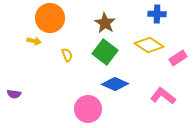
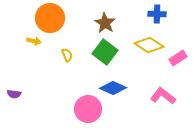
blue diamond: moved 2 px left, 4 px down
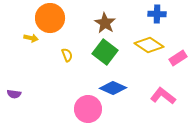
yellow arrow: moved 3 px left, 3 px up
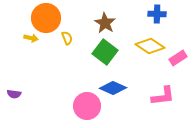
orange circle: moved 4 px left
yellow diamond: moved 1 px right, 1 px down
yellow semicircle: moved 17 px up
pink L-shape: rotated 135 degrees clockwise
pink circle: moved 1 px left, 3 px up
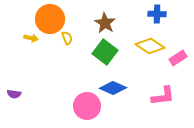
orange circle: moved 4 px right, 1 px down
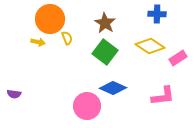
yellow arrow: moved 7 px right, 4 px down
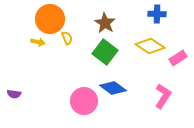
blue diamond: rotated 12 degrees clockwise
pink L-shape: rotated 50 degrees counterclockwise
pink circle: moved 3 px left, 5 px up
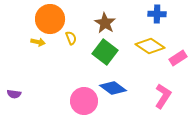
yellow semicircle: moved 4 px right
